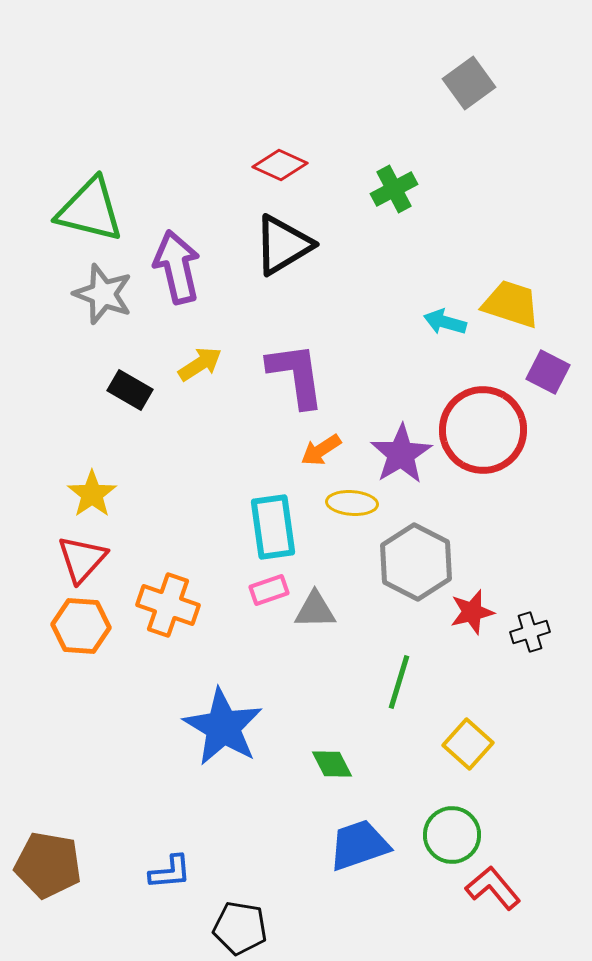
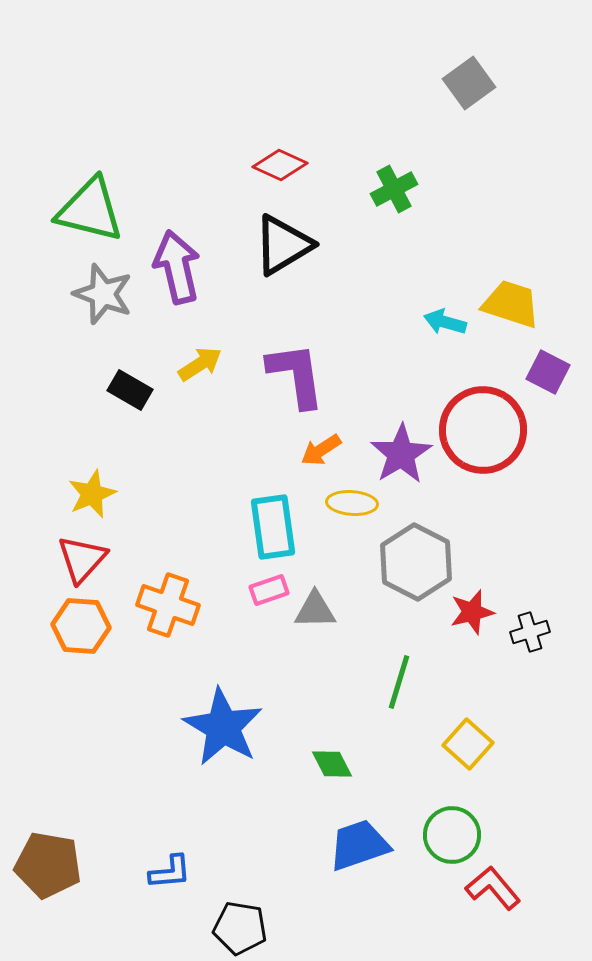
yellow star: rotated 12 degrees clockwise
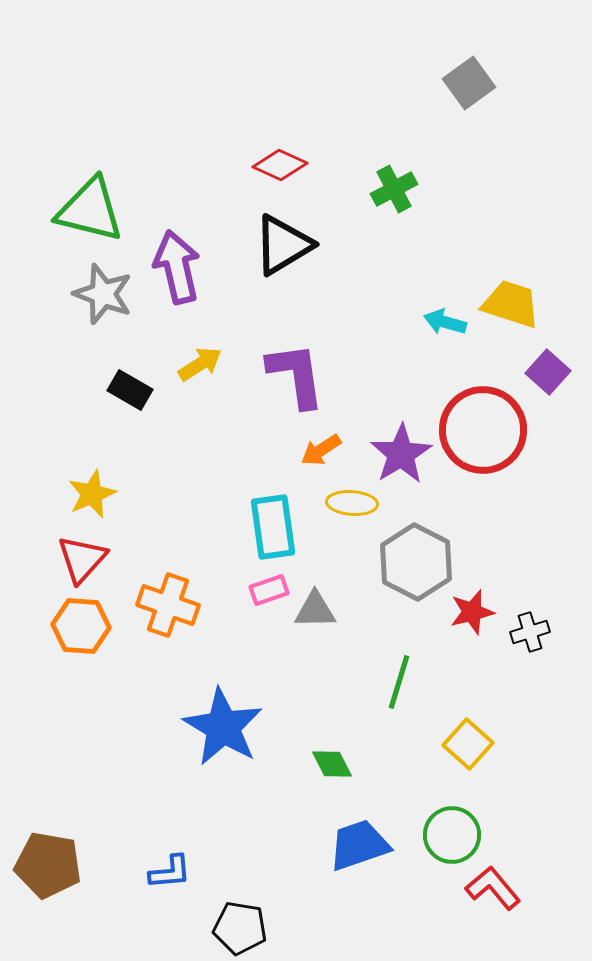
purple square: rotated 15 degrees clockwise
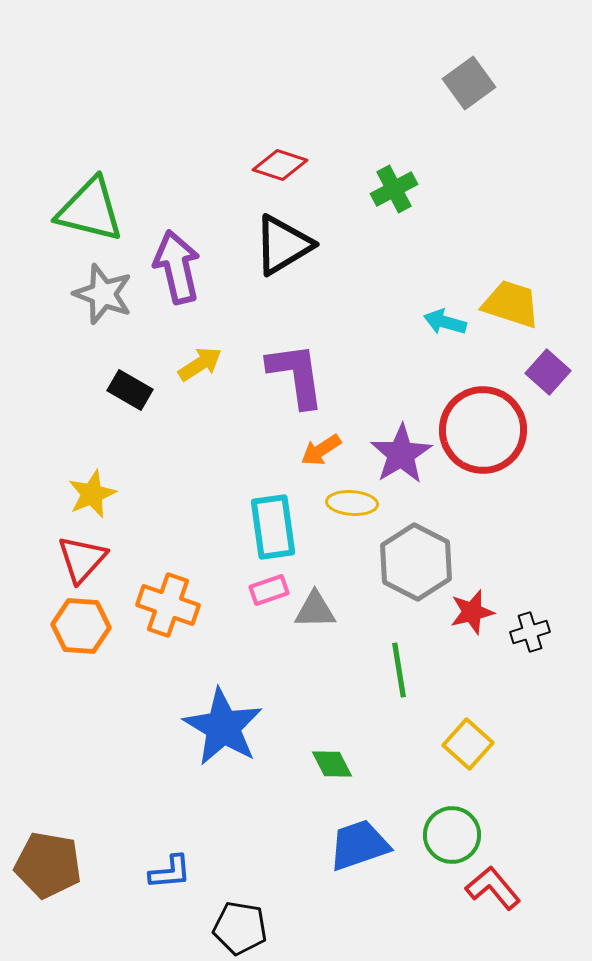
red diamond: rotated 6 degrees counterclockwise
green line: moved 12 px up; rotated 26 degrees counterclockwise
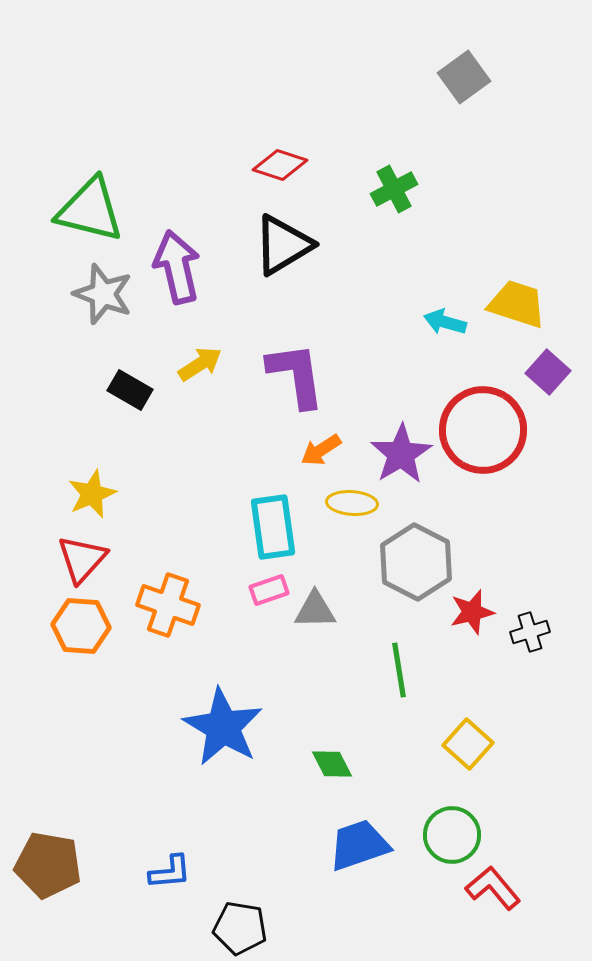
gray square: moved 5 px left, 6 px up
yellow trapezoid: moved 6 px right
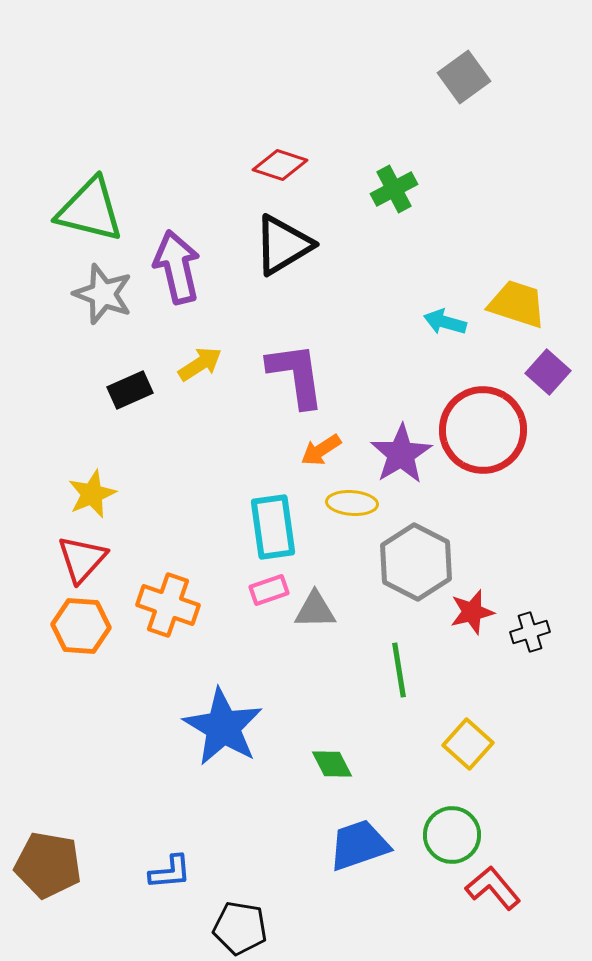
black rectangle: rotated 54 degrees counterclockwise
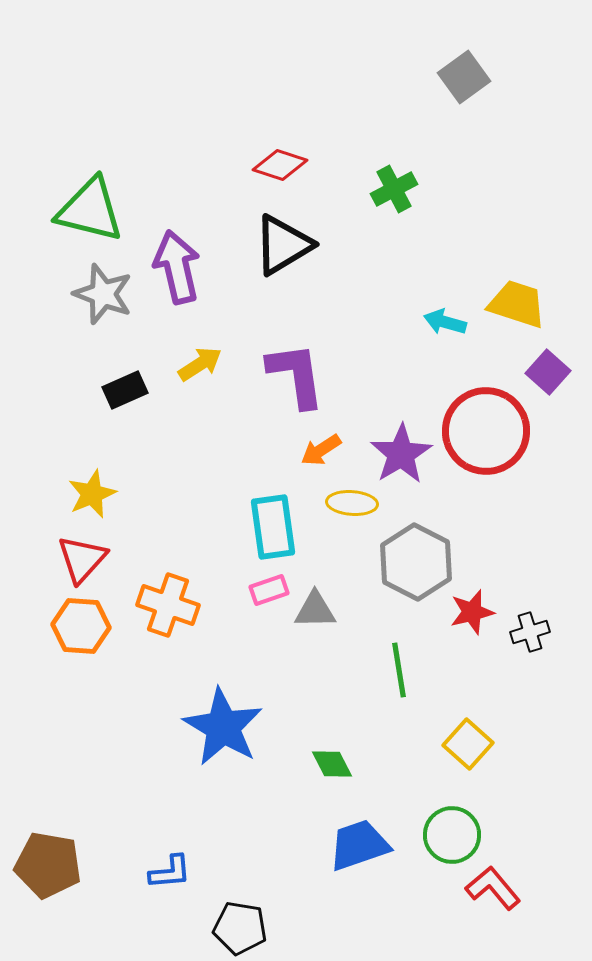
black rectangle: moved 5 px left
red circle: moved 3 px right, 1 px down
